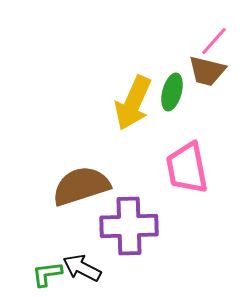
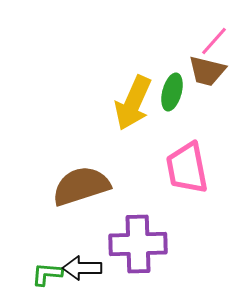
purple cross: moved 9 px right, 18 px down
black arrow: rotated 27 degrees counterclockwise
green L-shape: rotated 12 degrees clockwise
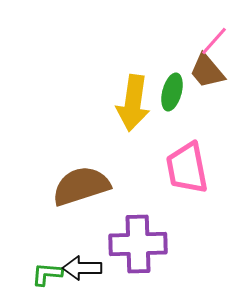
brown trapezoid: rotated 36 degrees clockwise
yellow arrow: rotated 16 degrees counterclockwise
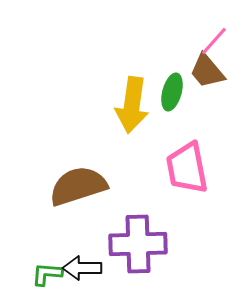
yellow arrow: moved 1 px left, 2 px down
brown semicircle: moved 3 px left
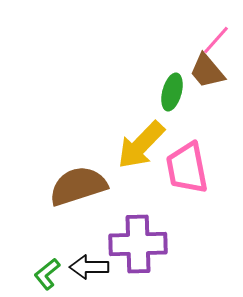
pink line: moved 2 px right, 1 px up
yellow arrow: moved 9 px right, 40 px down; rotated 36 degrees clockwise
black arrow: moved 7 px right, 1 px up
green L-shape: rotated 44 degrees counterclockwise
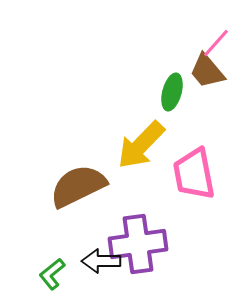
pink line: moved 3 px down
pink trapezoid: moved 7 px right, 6 px down
brown semicircle: rotated 8 degrees counterclockwise
purple cross: rotated 6 degrees counterclockwise
black arrow: moved 12 px right, 6 px up
green L-shape: moved 5 px right
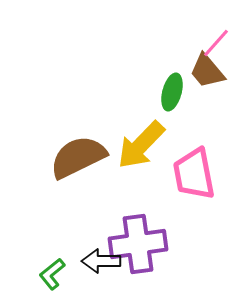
brown semicircle: moved 29 px up
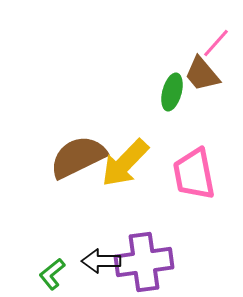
brown trapezoid: moved 5 px left, 3 px down
yellow arrow: moved 16 px left, 18 px down
purple cross: moved 6 px right, 18 px down
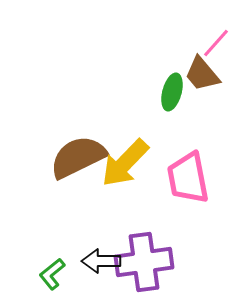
pink trapezoid: moved 6 px left, 4 px down
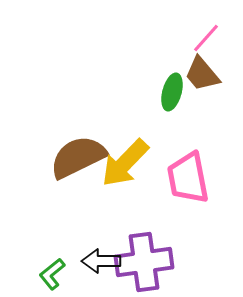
pink line: moved 10 px left, 5 px up
